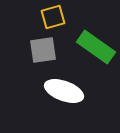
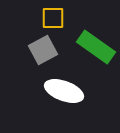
yellow square: moved 1 px down; rotated 15 degrees clockwise
gray square: rotated 20 degrees counterclockwise
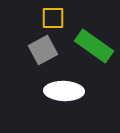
green rectangle: moved 2 px left, 1 px up
white ellipse: rotated 18 degrees counterclockwise
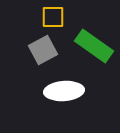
yellow square: moved 1 px up
white ellipse: rotated 6 degrees counterclockwise
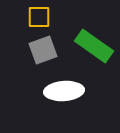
yellow square: moved 14 px left
gray square: rotated 8 degrees clockwise
